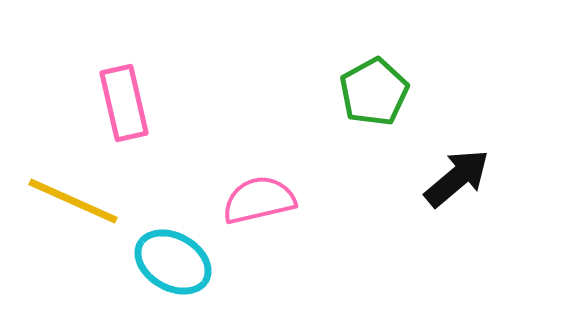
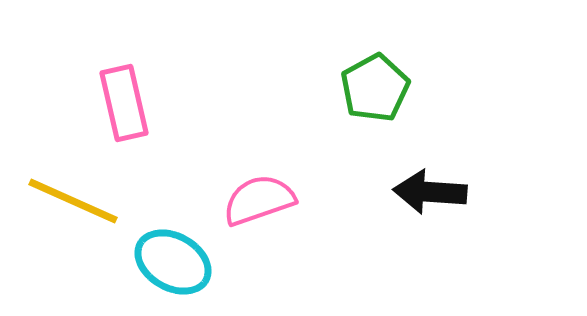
green pentagon: moved 1 px right, 4 px up
black arrow: moved 27 px left, 14 px down; rotated 136 degrees counterclockwise
pink semicircle: rotated 6 degrees counterclockwise
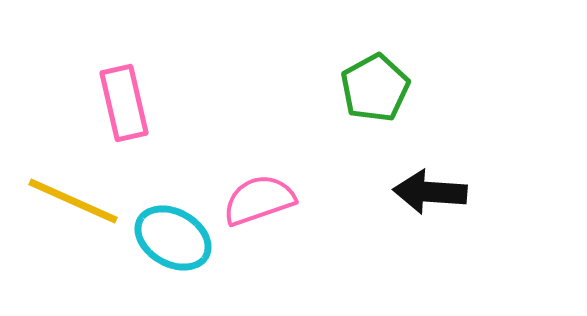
cyan ellipse: moved 24 px up
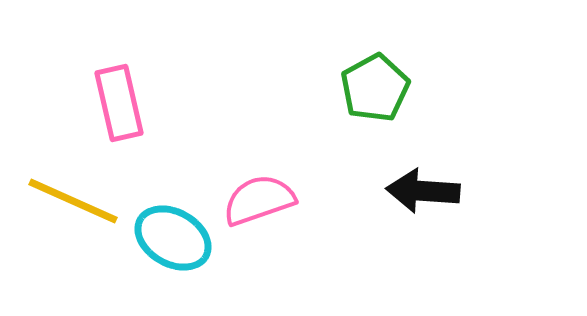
pink rectangle: moved 5 px left
black arrow: moved 7 px left, 1 px up
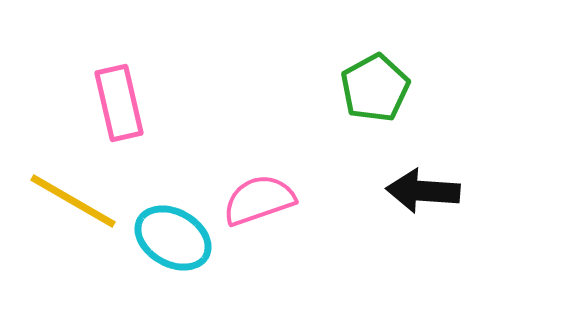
yellow line: rotated 6 degrees clockwise
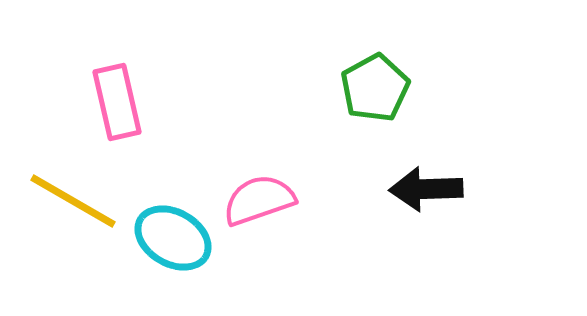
pink rectangle: moved 2 px left, 1 px up
black arrow: moved 3 px right, 2 px up; rotated 6 degrees counterclockwise
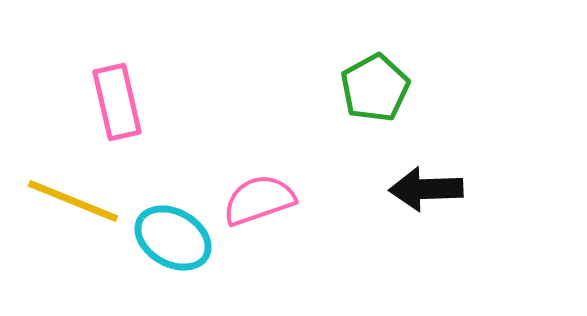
yellow line: rotated 8 degrees counterclockwise
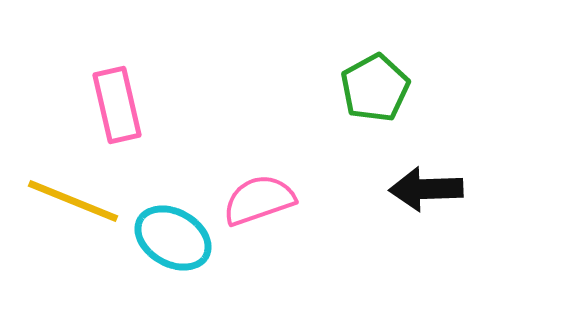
pink rectangle: moved 3 px down
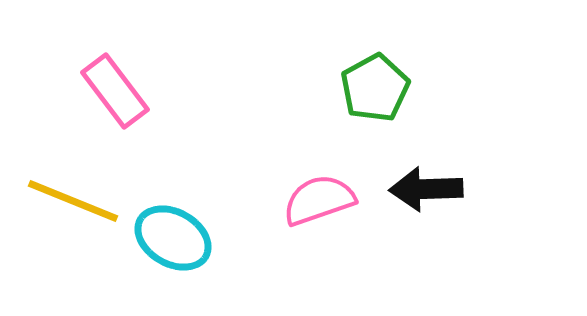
pink rectangle: moved 2 px left, 14 px up; rotated 24 degrees counterclockwise
pink semicircle: moved 60 px right
